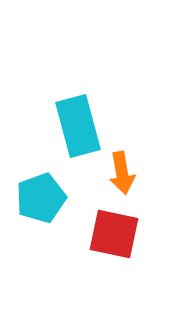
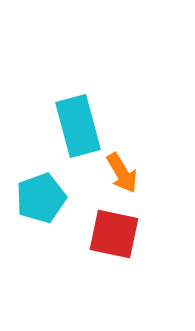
orange arrow: rotated 21 degrees counterclockwise
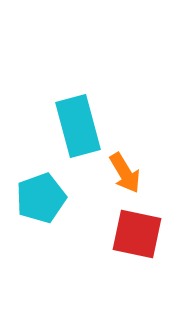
orange arrow: moved 3 px right
red square: moved 23 px right
